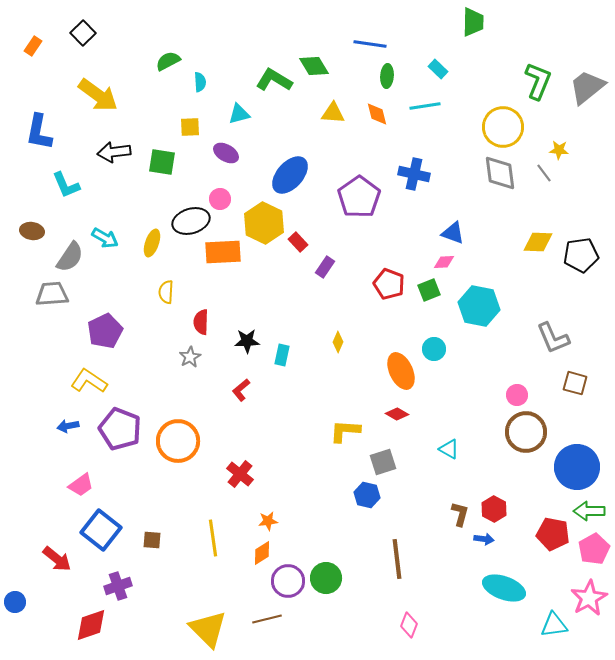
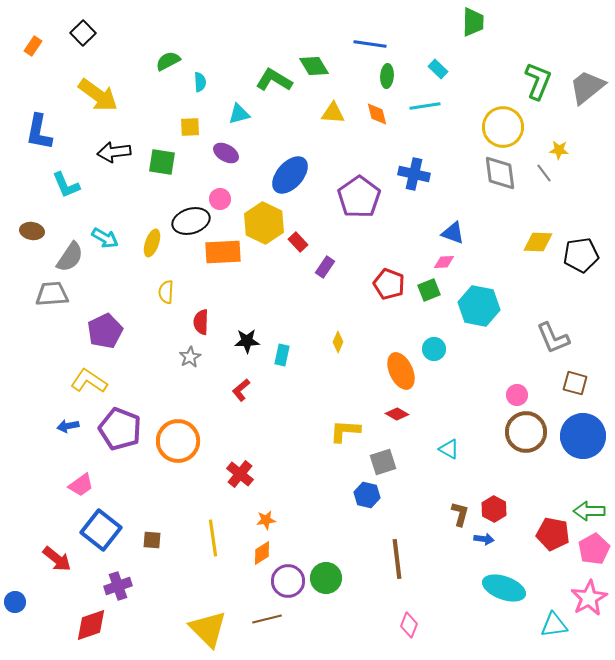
blue circle at (577, 467): moved 6 px right, 31 px up
orange star at (268, 521): moved 2 px left, 1 px up
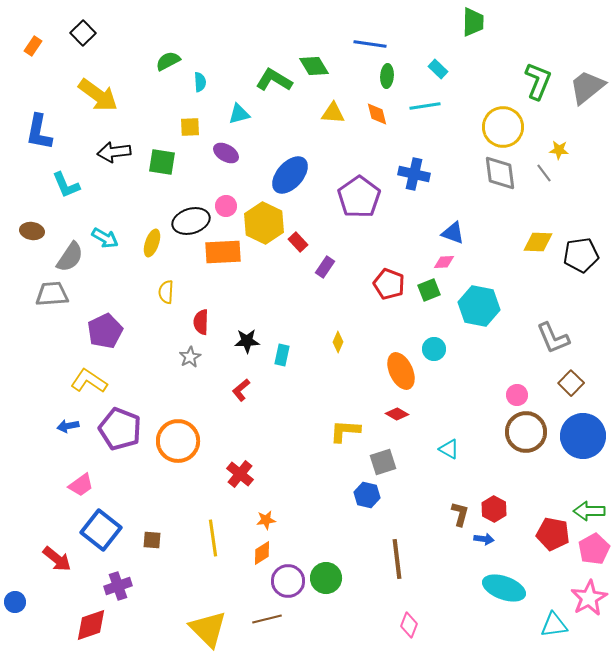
pink circle at (220, 199): moved 6 px right, 7 px down
brown square at (575, 383): moved 4 px left; rotated 30 degrees clockwise
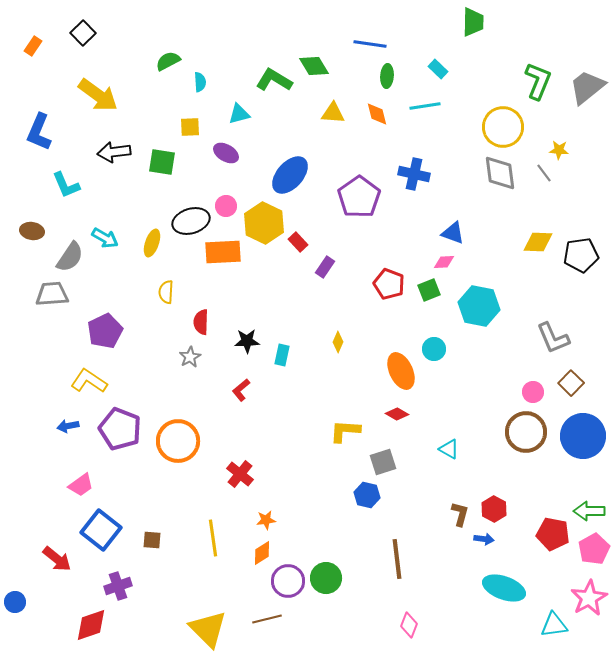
blue L-shape at (39, 132): rotated 12 degrees clockwise
pink circle at (517, 395): moved 16 px right, 3 px up
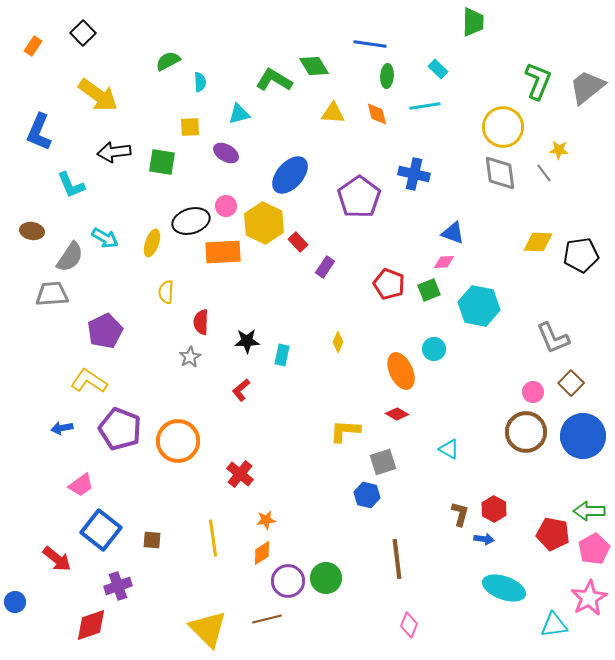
cyan L-shape at (66, 185): moved 5 px right
blue arrow at (68, 426): moved 6 px left, 2 px down
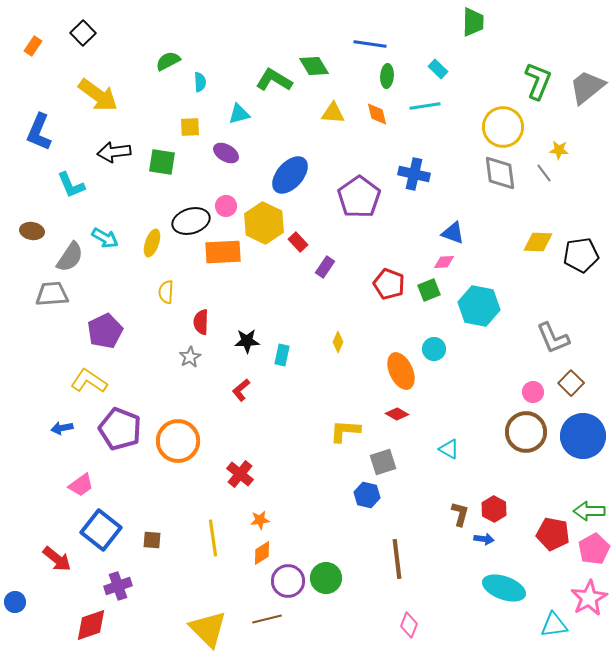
orange star at (266, 520): moved 6 px left
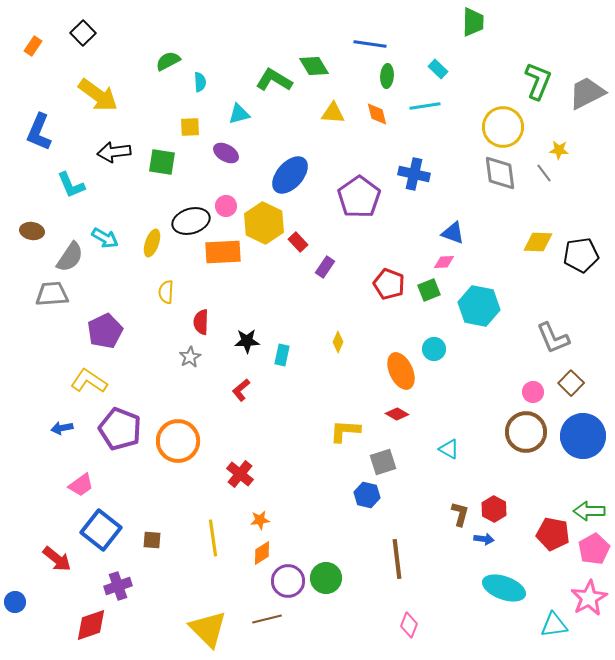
gray trapezoid at (587, 87): moved 6 px down; rotated 12 degrees clockwise
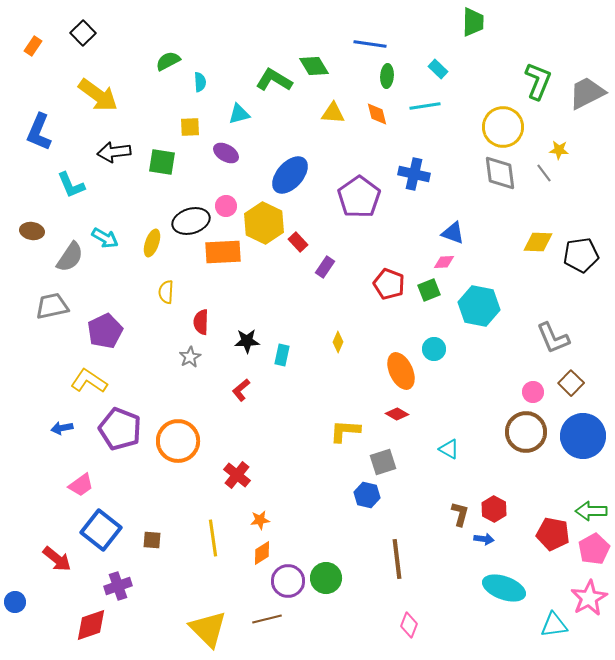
gray trapezoid at (52, 294): moved 12 px down; rotated 8 degrees counterclockwise
red cross at (240, 474): moved 3 px left, 1 px down
green arrow at (589, 511): moved 2 px right
